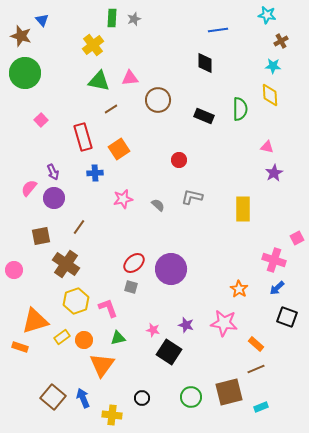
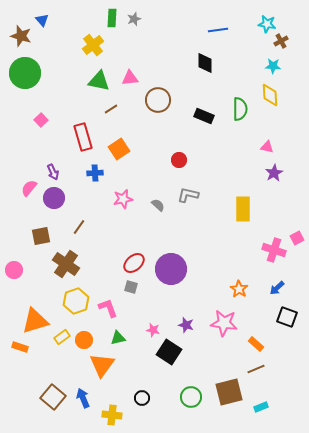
cyan star at (267, 15): moved 9 px down
gray L-shape at (192, 197): moved 4 px left, 2 px up
pink cross at (274, 260): moved 10 px up
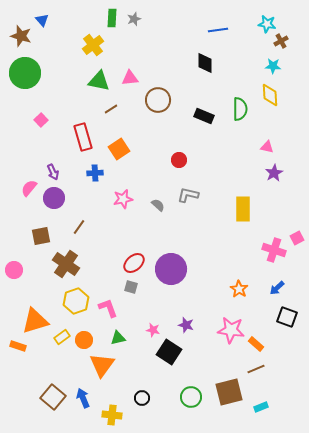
pink star at (224, 323): moved 7 px right, 7 px down
orange rectangle at (20, 347): moved 2 px left, 1 px up
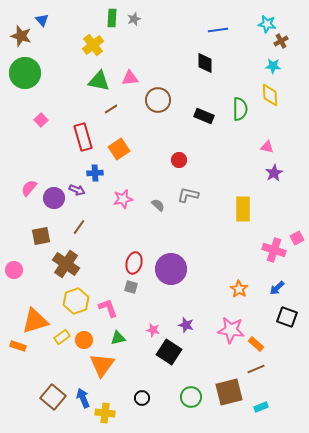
purple arrow at (53, 172): moved 24 px right, 18 px down; rotated 42 degrees counterclockwise
red ellipse at (134, 263): rotated 35 degrees counterclockwise
yellow cross at (112, 415): moved 7 px left, 2 px up
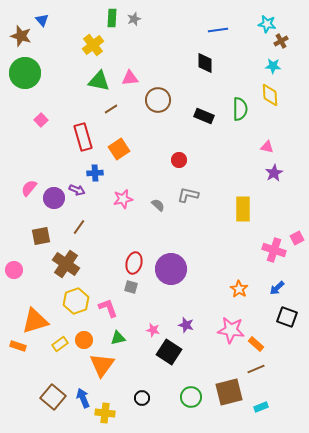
yellow rectangle at (62, 337): moved 2 px left, 7 px down
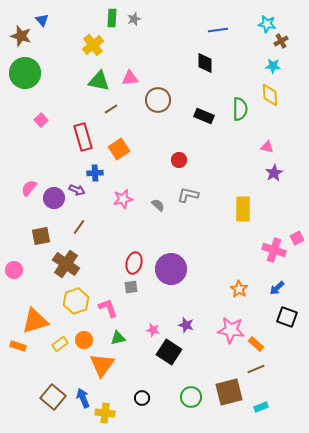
gray square at (131, 287): rotated 24 degrees counterclockwise
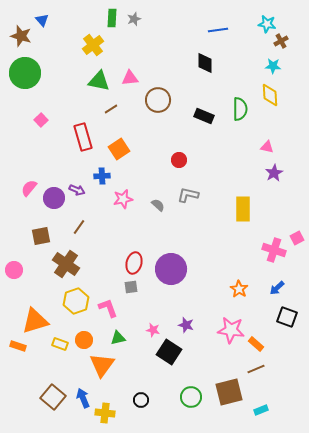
blue cross at (95, 173): moved 7 px right, 3 px down
yellow rectangle at (60, 344): rotated 56 degrees clockwise
black circle at (142, 398): moved 1 px left, 2 px down
cyan rectangle at (261, 407): moved 3 px down
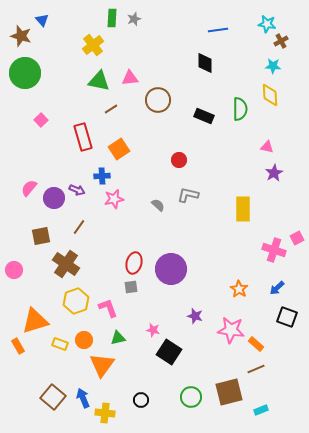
pink star at (123, 199): moved 9 px left
purple star at (186, 325): moved 9 px right, 9 px up
orange rectangle at (18, 346): rotated 42 degrees clockwise
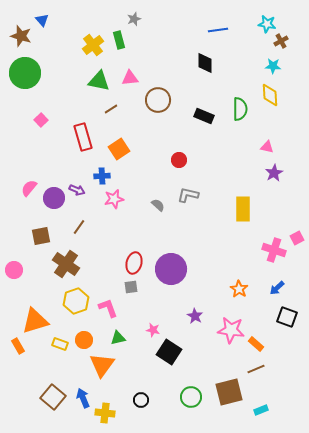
green rectangle at (112, 18): moved 7 px right, 22 px down; rotated 18 degrees counterclockwise
purple star at (195, 316): rotated 14 degrees clockwise
